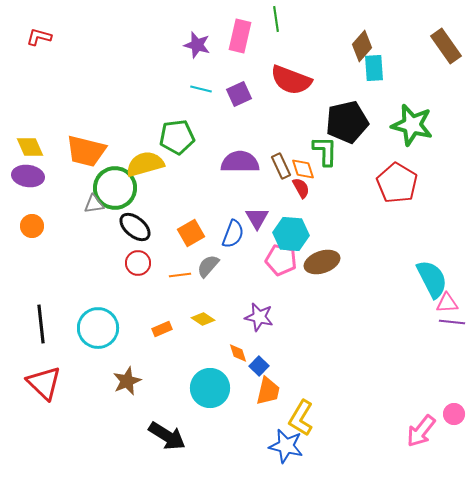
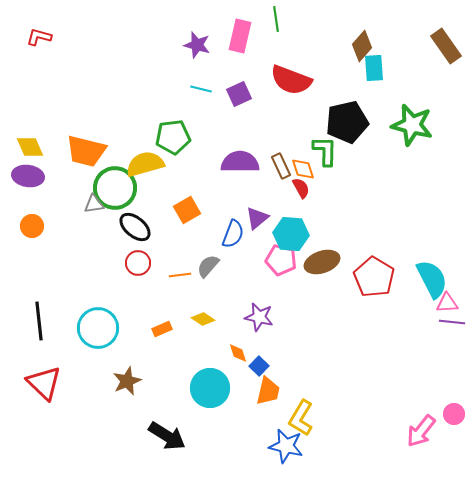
green pentagon at (177, 137): moved 4 px left
red pentagon at (397, 183): moved 23 px left, 94 px down
purple triangle at (257, 218): rotated 20 degrees clockwise
orange square at (191, 233): moved 4 px left, 23 px up
black line at (41, 324): moved 2 px left, 3 px up
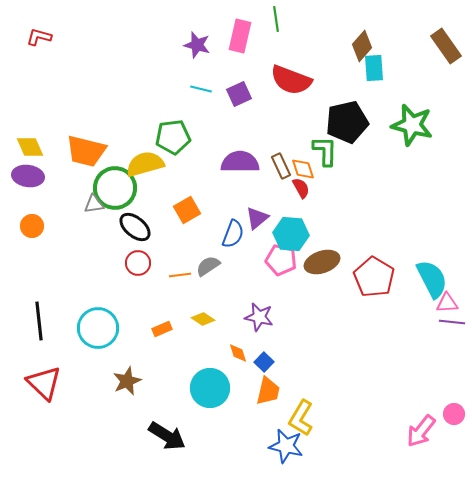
gray semicircle at (208, 266): rotated 15 degrees clockwise
blue square at (259, 366): moved 5 px right, 4 px up
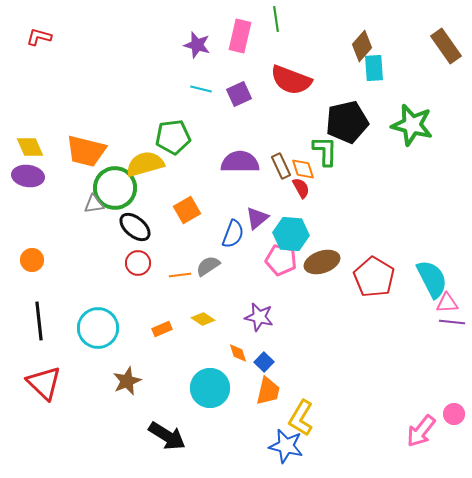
orange circle at (32, 226): moved 34 px down
